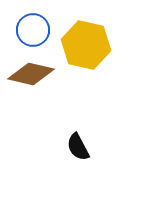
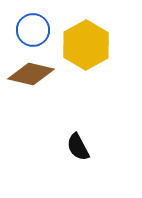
yellow hexagon: rotated 18 degrees clockwise
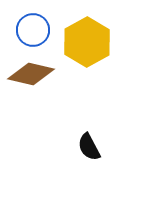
yellow hexagon: moved 1 px right, 3 px up
black semicircle: moved 11 px right
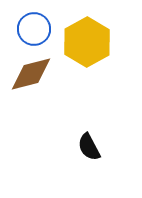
blue circle: moved 1 px right, 1 px up
brown diamond: rotated 27 degrees counterclockwise
